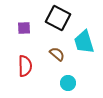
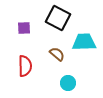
cyan trapezoid: rotated 105 degrees clockwise
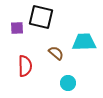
black square: moved 17 px left, 1 px up; rotated 15 degrees counterclockwise
purple square: moved 7 px left
brown semicircle: moved 1 px left, 1 px up
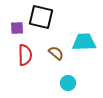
red semicircle: moved 11 px up
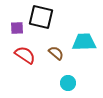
red semicircle: rotated 55 degrees counterclockwise
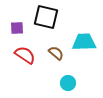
black square: moved 5 px right
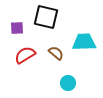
red semicircle: rotated 65 degrees counterclockwise
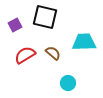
black square: moved 1 px left
purple square: moved 2 px left, 3 px up; rotated 24 degrees counterclockwise
brown semicircle: moved 3 px left
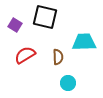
purple square: rotated 32 degrees counterclockwise
brown semicircle: moved 5 px right, 4 px down; rotated 49 degrees clockwise
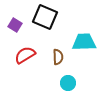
black square: rotated 10 degrees clockwise
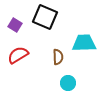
cyan trapezoid: moved 1 px down
red semicircle: moved 7 px left
